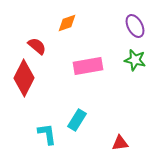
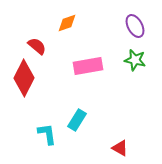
red triangle: moved 5 px down; rotated 36 degrees clockwise
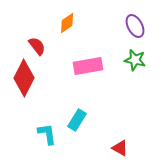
orange diamond: rotated 15 degrees counterclockwise
red semicircle: rotated 12 degrees clockwise
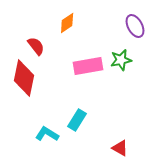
red semicircle: moved 1 px left
green star: moved 14 px left; rotated 25 degrees counterclockwise
red diamond: rotated 15 degrees counterclockwise
cyan L-shape: rotated 50 degrees counterclockwise
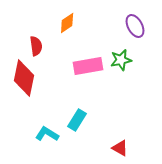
red semicircle: rotated 30 degrees clockwise
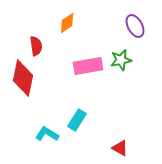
red diamond: moved 1 px left
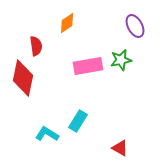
cyan rectangle: moved 1 px right, 1 px down
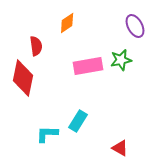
cyan L-shape: rotated 30 degrees counterclockwise
